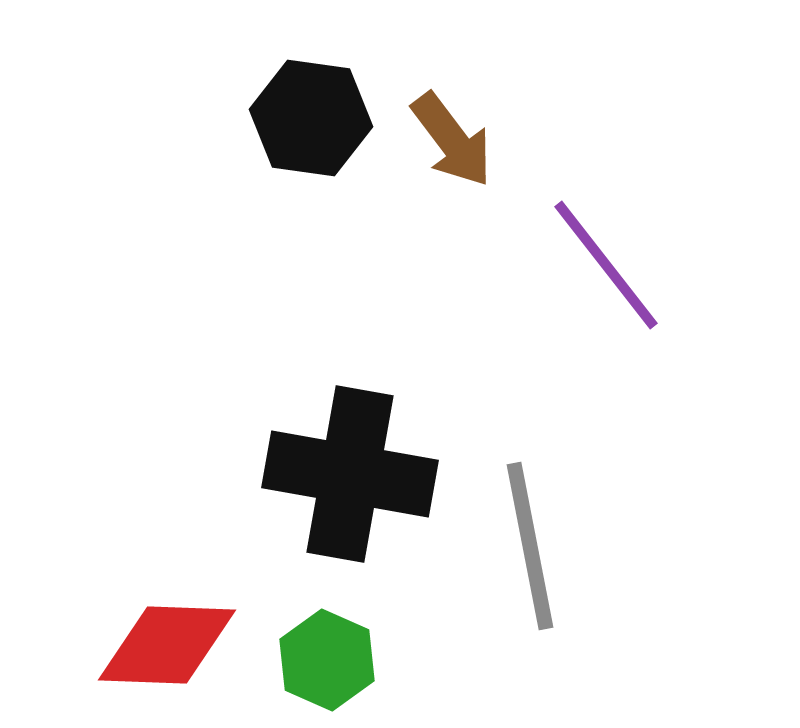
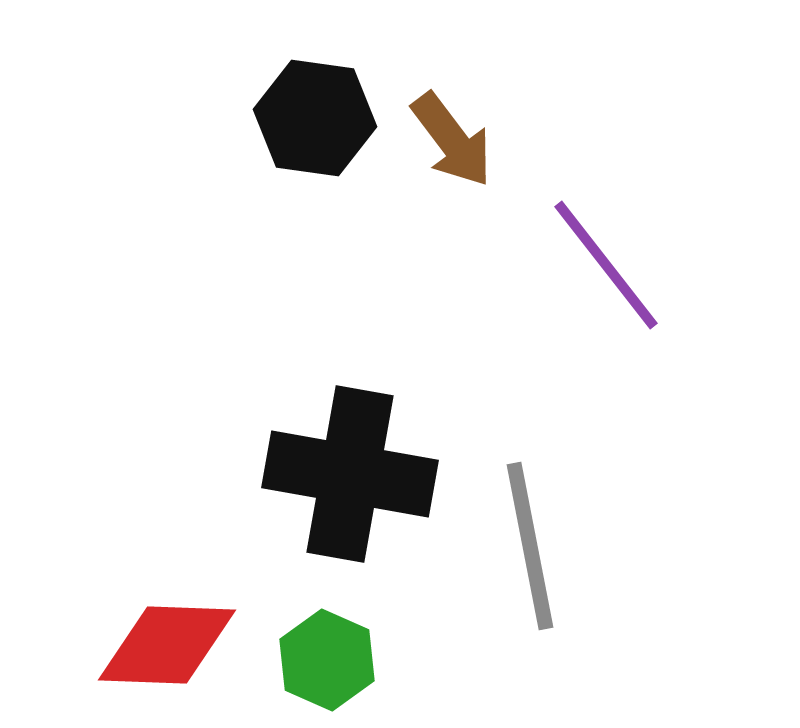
black hexagon: moved 4 px right
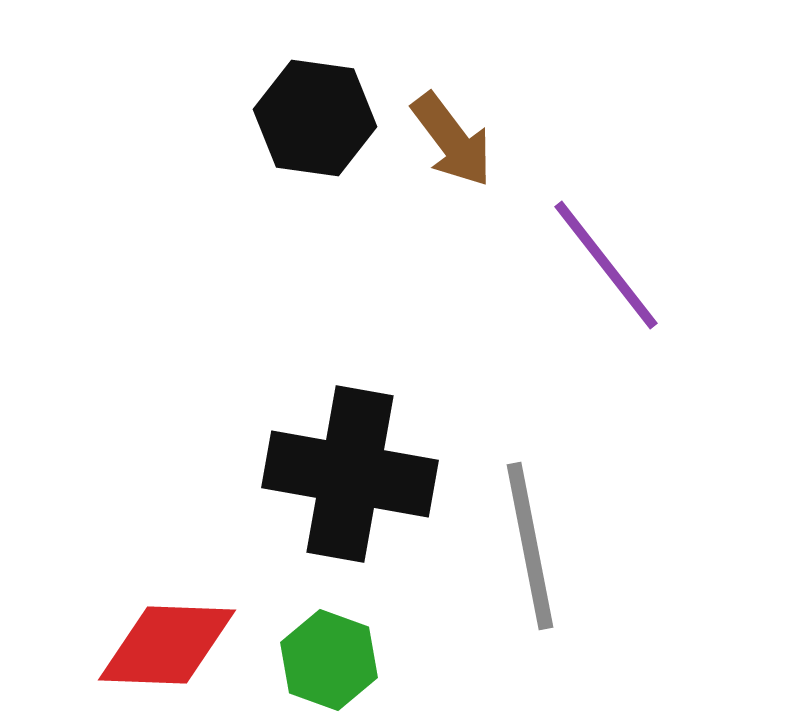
green hexagon: moved 2 px right; rotated 4 degrees counterclockwise
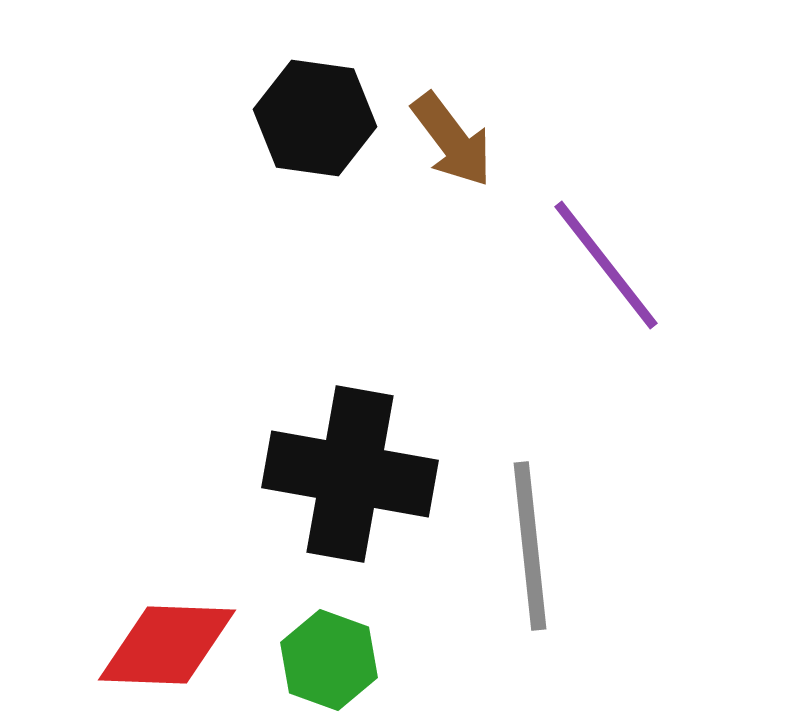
gray line: rotated 5 degrees clockwise
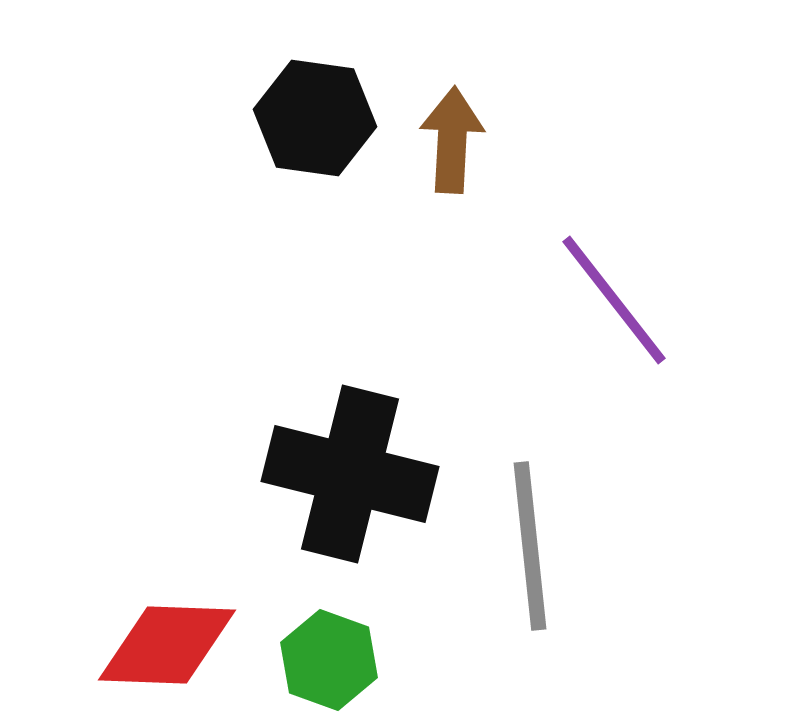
brown arrow: rotated 140 degrees counterclockwise
purple line: moved 8 px right, 35 px down
black cross: rotated 4 degrees clockwise
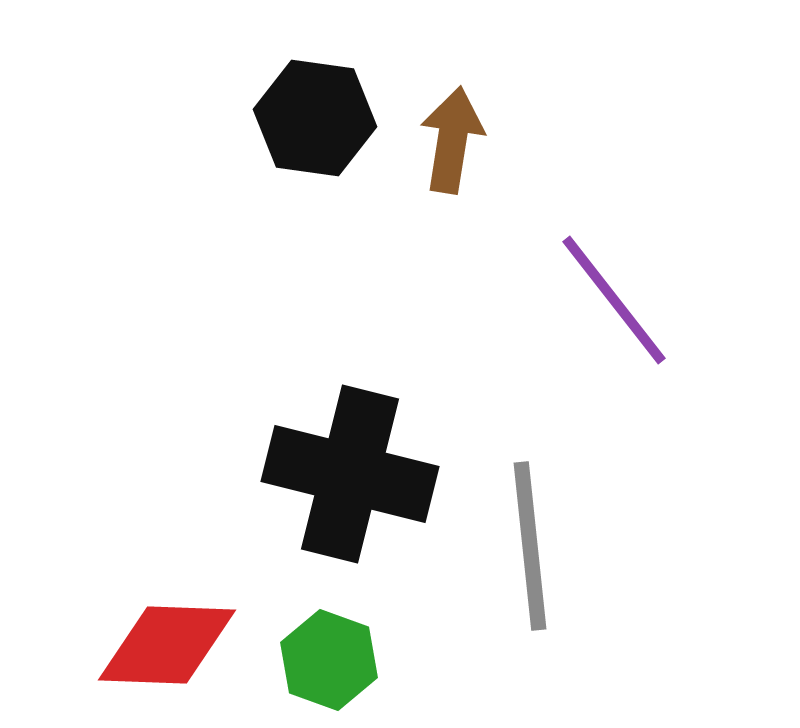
brown arrow: rotated 6 degrees clockwise
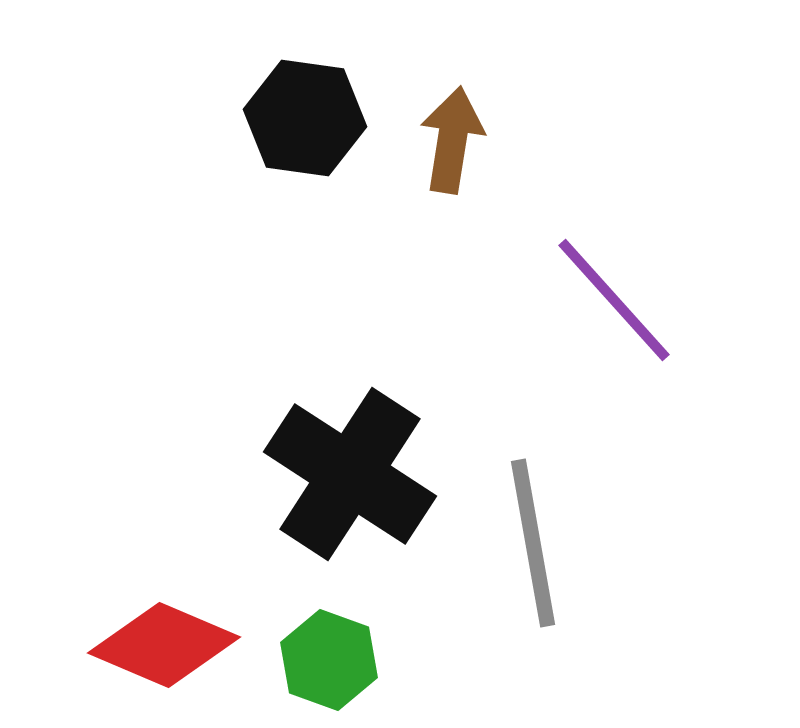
black hexagon: moved 10 px left
purple line: rotated 4 degrees counterclockwise
black cross: rotated 19 degrees clockwise
gray line: moved 3 px right, 3 px up; rotated 4 degrees counterclockwise
red diamond: moved 3 px left; rotated 21 degrees clockwise
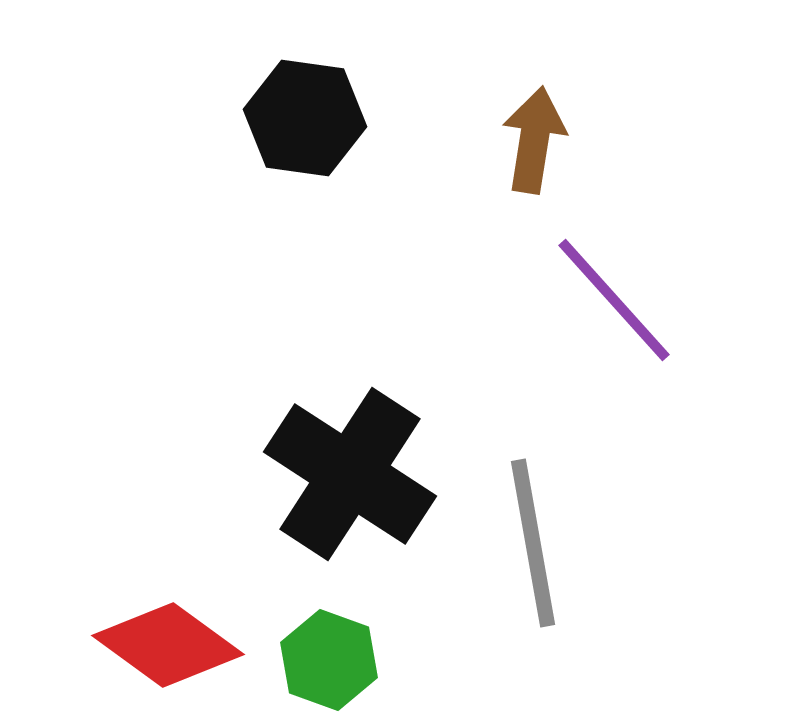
brown arrow: moved 82 px right
red diamond: moved 4 px right; rotated 13 degrees clockwise
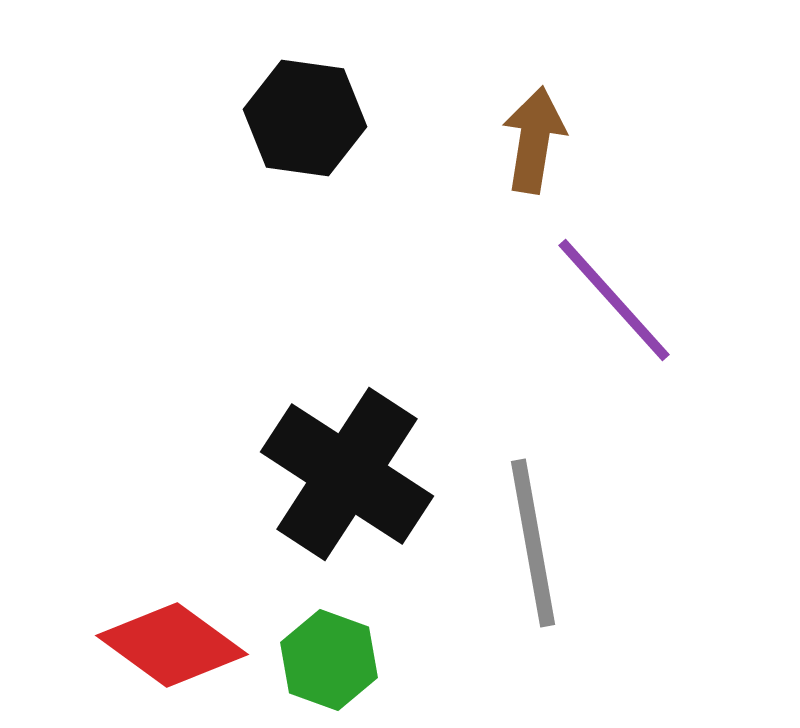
black cross: moved 3 px left
red diamond: moved 4 px right
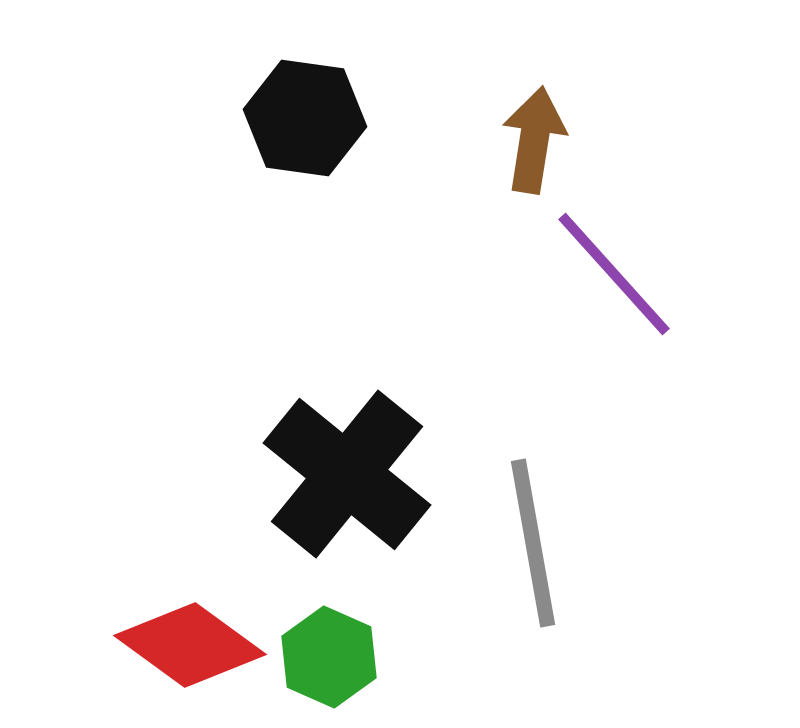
purple line: moved 26 px up
black cross: rotated 6 degrees clockwise
red diamond: moved 18 px right
green hexagon: moved 3 px up; rotated 4 degrees clockwise
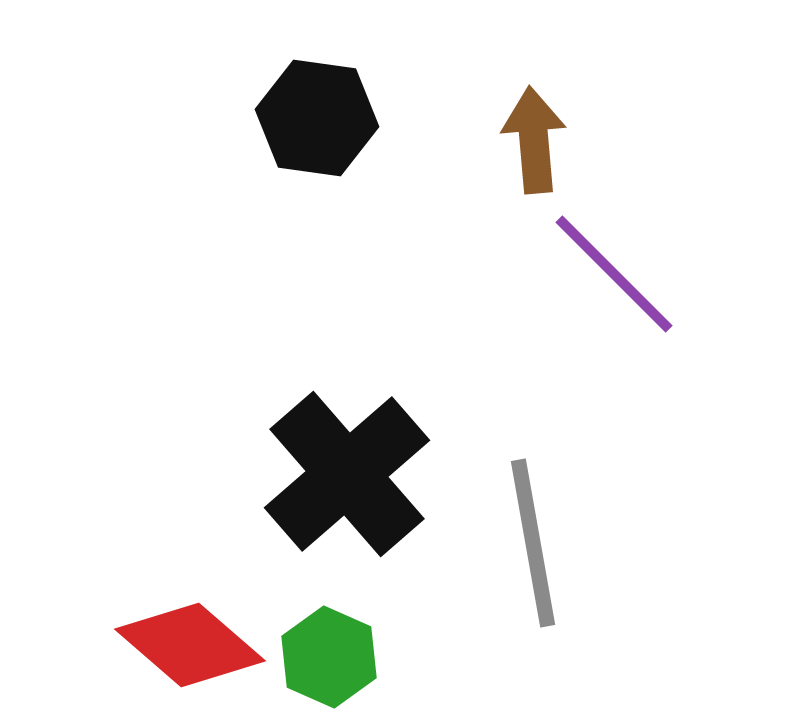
black hexagon: moved 12 px right
brown arrow: rotated 14 degrees counterclockwise
purple line: rotated 3 degrees counterclockwise
black cross: rotated 10 degrees clockwise
red diamond: rotated 5 degrees clockwise
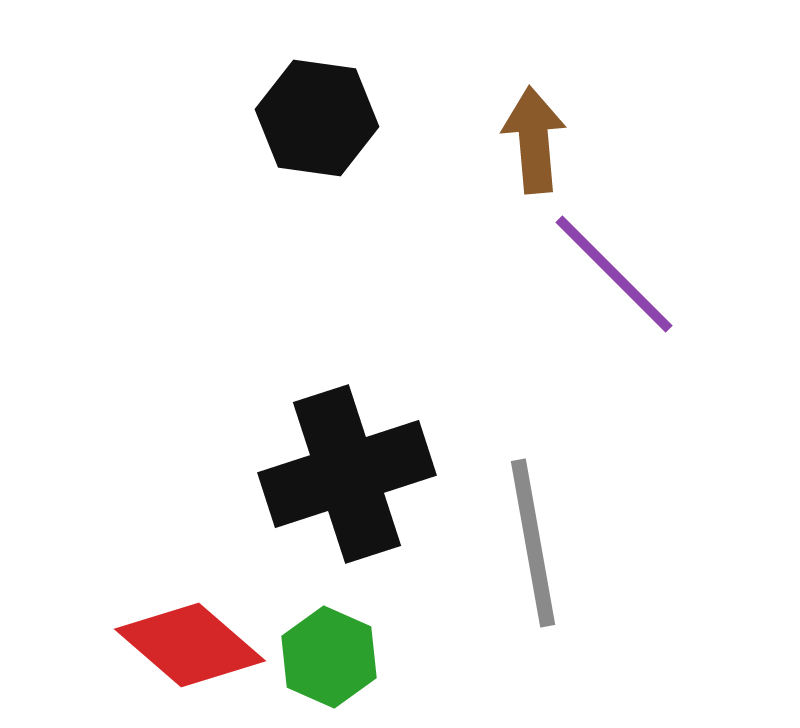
black cross: rotated 23 degrees clockwise
